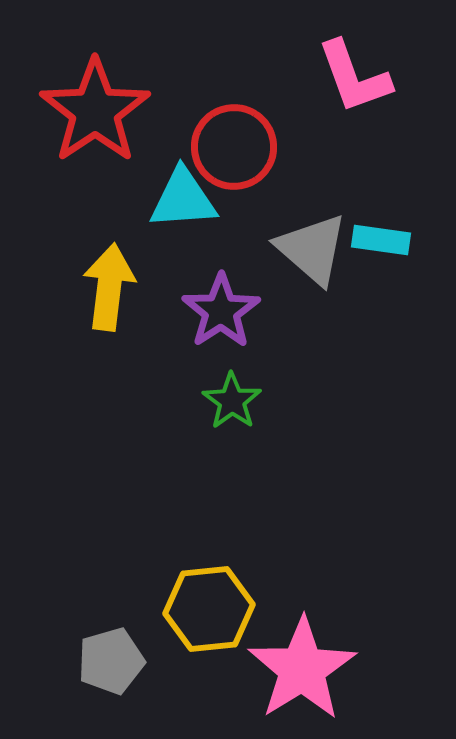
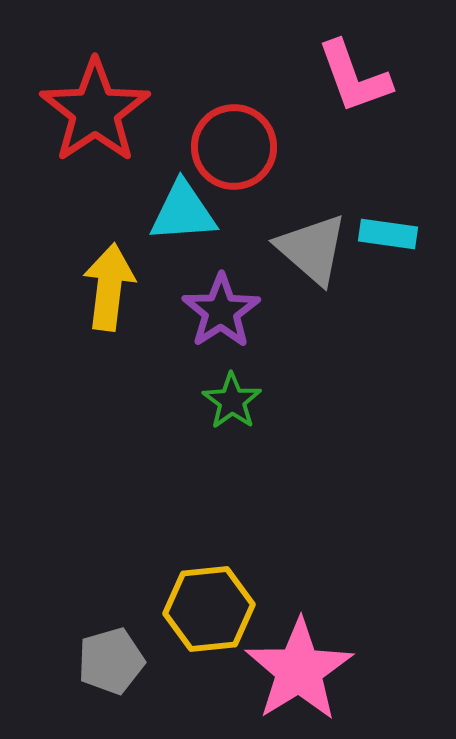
cyan triangle: moved 13 px down
cyan rectangle: moved 7 px right, 6 px up
pink star: moved 3 px left, 1 px down
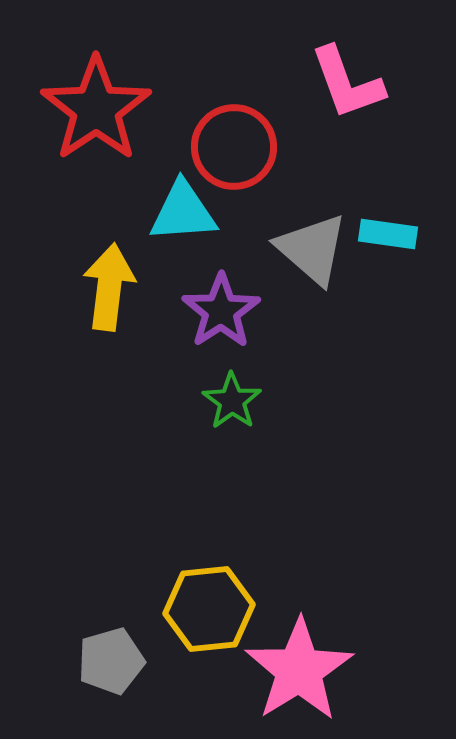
pink L-shape: moved 7 px left, 6 px down
red star: moved 1 px right, 2 px up
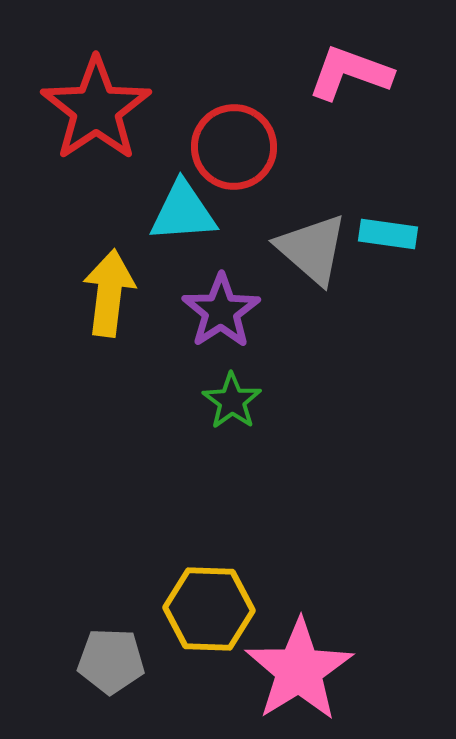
pink L-shape: moved 3 px right, 10 px up; rotated 130 degrees clockwise
yellow arrow: moved 6 px down
yellow hexagon: rotated 8 degrees clockwise
gray pentagon: rotated 18 degrees clockwise
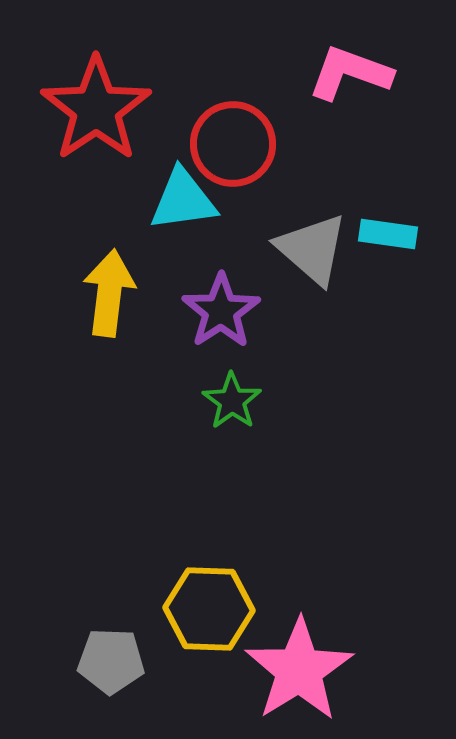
red circle: moved 1 px left, 3 px up
cyan triangle: moved 12 px up; rotated 4 degrees counterclockwise
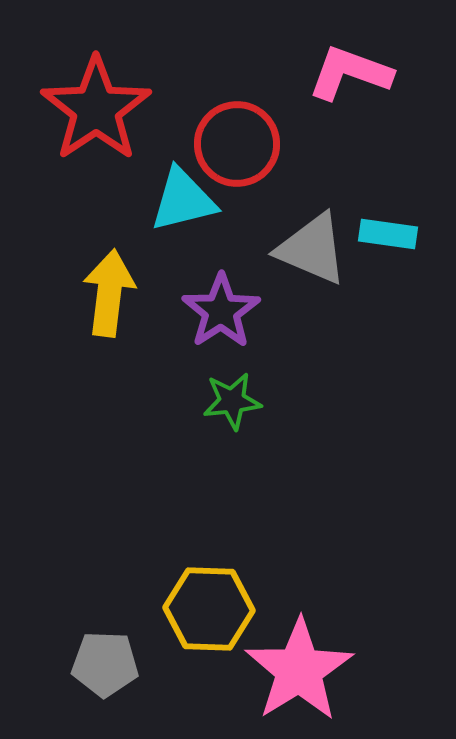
red circle: moved 4 px right
cyan triangle: rotated 6 degrees counterclockwise
gray triangle: rotated 18 degrees counterclockwise
green star: rotated 30 degrees clockwise
gray pentagon: moved 6 px left, 3 px down
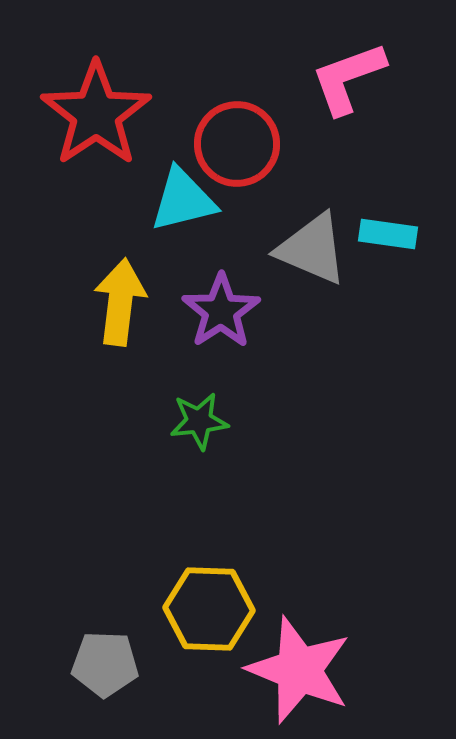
pink L-shape: moved 2 px left, 5 px down; rotated 40 degrees counterclockwise
red star: moved 5 px down
yellow arrow: moved 11 px right, 9 px down
green star: moved 33 px left, 20 px down
pink star: rotated 18 degrees counterclockwise
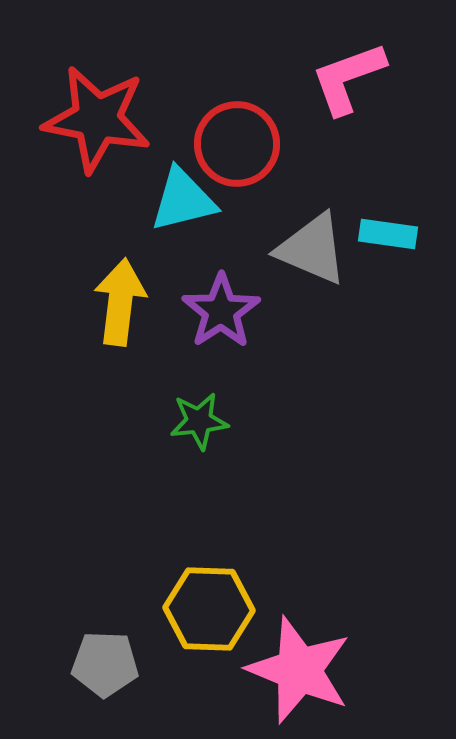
red star: moved 1 px right, 5 px down; rotated 27 degrees counterclockwise
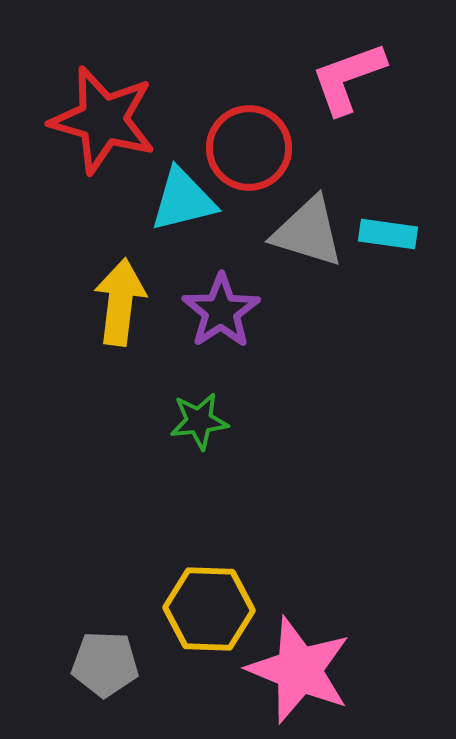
red star: moved 6 px right, 1 px down; rotated 5 degrees clockwise
red circle: moved 12 px right, 4 px down
gray triangle: moved 4 px left, 17 px up; rotated 6 degrees counterclockwise
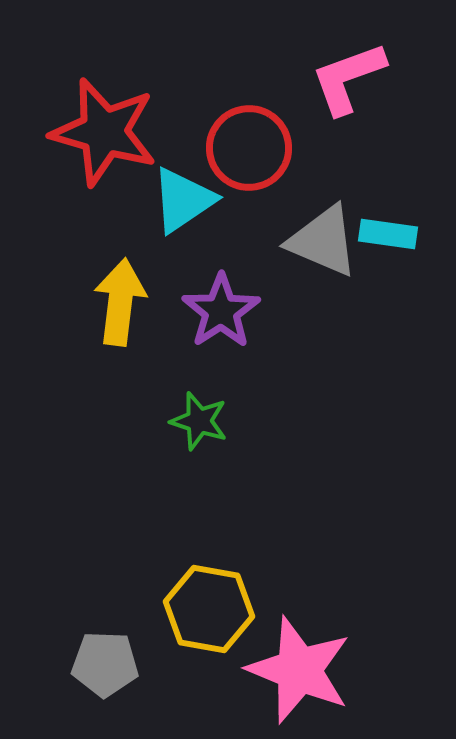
red star: moved 1 px right, 12 px down
cyan triangle: rotated 20 degrees counterclockwise
gray triangle: moved 15 px right, 9 px down; rotated 6 degrees clockwise
green star: rotated 24 degrees clockwise
yellow hexagon: rotated 8 degrees clockwise
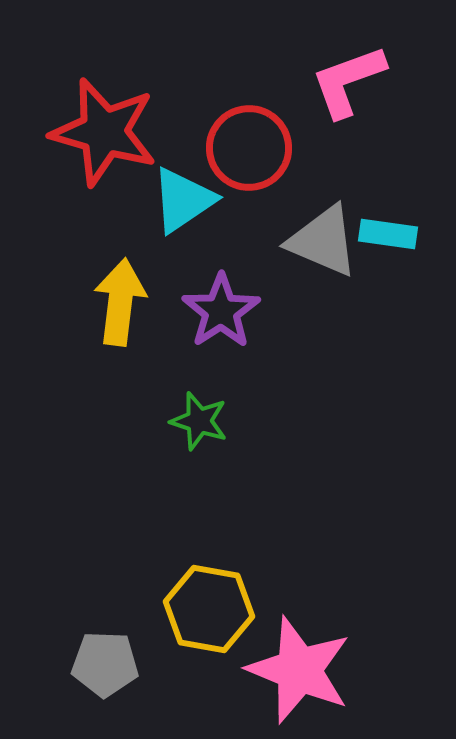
pink L-shape: moved 3 px down
